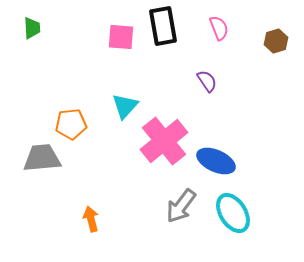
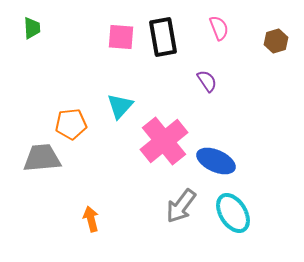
black rectangle: moved 11 px down
cyan triangle: moved 5 px left
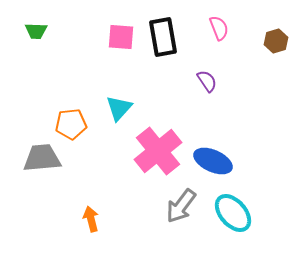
green trapezoid: moved 4 px right, 3 px down; rotated 95 degrees clockwise
cyan triangle: moved 1 px left, 2 px down
pink cross: moved 6 px left, 10 px down
blue ellipse: moved 3 px left
cyan ellipse: rotated 9 degrees counterclockwise
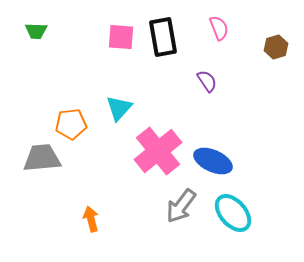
brown hexagon: moved 6 px down
